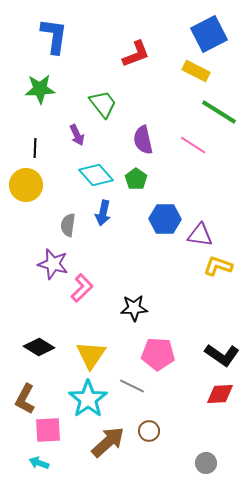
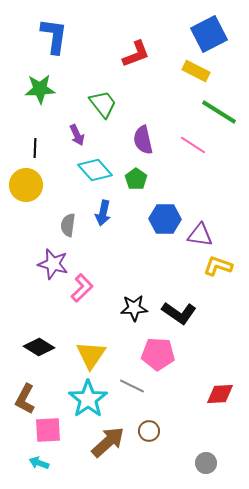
cyan diamond: moved 1 px left, 5 px up
black L-shape: moved 43 px left, 42 px up
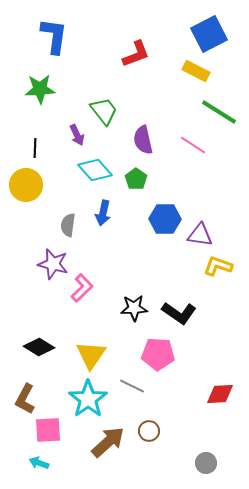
green trapezoid: moved 1 px right, 7 px down
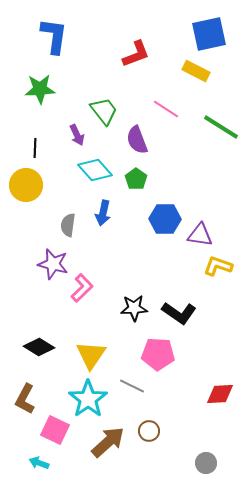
blue square: rotated 15 degrees clockwise
green line: moved 2 px right, 15 px down
purple semicircle: moved 6 px left; rotated 8 degrees counterclockwise
pink line: moved 27 px left, 36 px up
pink square: moved 7 px right; rotated 28 degrees clockwise
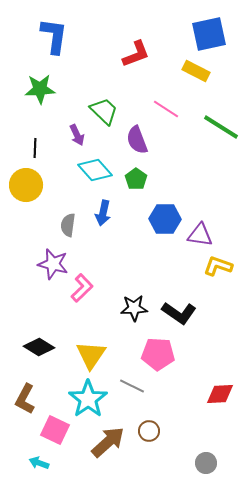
green trapezoid: rotated 8 degrees counterclockwise
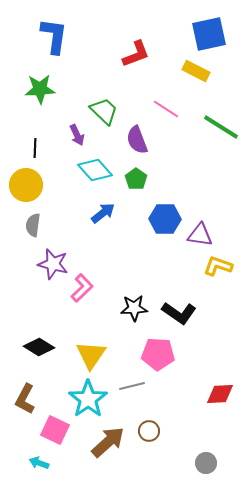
blue arrow: rotated 140 degrees counterclockwise
gray semicircle: moved 35 px left
gray line: rotated 40 degrees counterclockwise
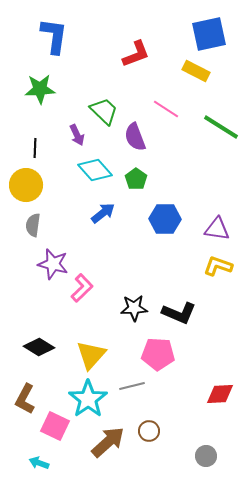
purple semicircle: moved 2 px left, 3 px up
purple triangle: moved 17 px right, 6 px up
black L-shape: rotated 12 degrees counterclockwise
yellow triangle: rotated 8 degrees clockwise
pink square: moved 4 px up
gray circle: moved 7 px up
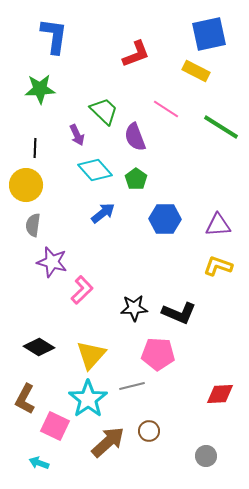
purple triangle: moved 1 px right, 4 px up; rotated 12 degrees counterclockwise
purple star: moved 1 px left, 2 px up
pink L-shape: moved 2 px down
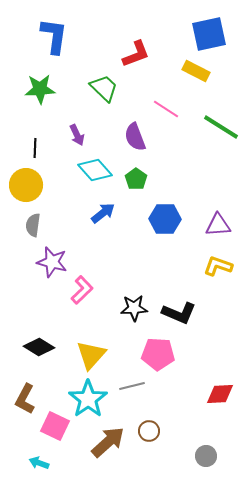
green trapezoid: moved 23 px up
